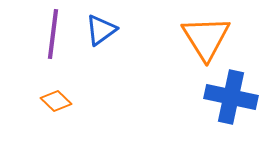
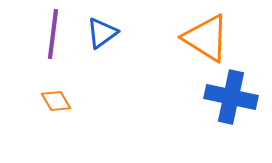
blue triangle: moved 1 px right, 3 px down
orange triangle: rotated 26 degrees counterclockwise
orange diamond: rotated 16 degrees clockwise
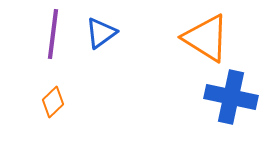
blue triangle: moved 1 px left
orange diamond: moved 3 px left, 1 px down; rotated 76 degrees clockwise
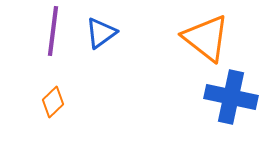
purple line: moved 3 px up
orange triangle: rotated 6 degrees clockwise
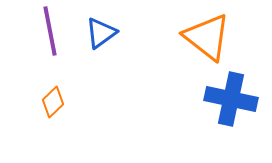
purple line: moved 3 px left; rotated 18 degrees counterclockwise
orange triangle: moved 1 px right, 1 px up
blue cross: moved 2 px down
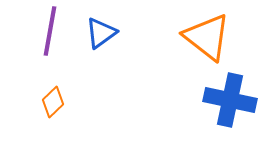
purple line: rotated 21 degrees clockwise
blue cross: moved 1 px left, 1 px down
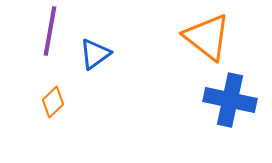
blue triangle: moved 6 px left, 21 px down
